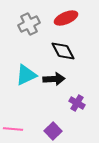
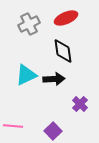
black diamond: rotated 20 degrees clockwise
purple cross: moved 3 px right, 1 px down; rotated 14 degrees clockwise
pink line: moved 3 px up
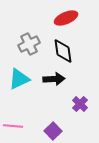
gray cross: moved 20 px down
cyan triangle: moved 7 px left, 4 px down
